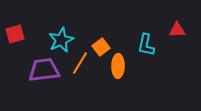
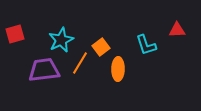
cyan L-shape: rotated 30 degrees counterclockwise
orange ellipse: moved 3 px down
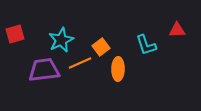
orange line: rotated 35 degrees clockwise
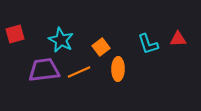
red triangle: moved 1 px right, 9 px down
cyan star: rotated 20 degrees counterclockwise
cyan L-shape: moved 2 px right, 1 px up
orange line: moved 1 px left, 9 px down
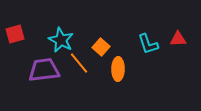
orange square: rotated 12 degrees counterclockwise
orange line: moved 9 px up; rotated 75 degrees clockwise
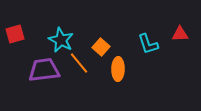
red triangle: moved 2 px right, 5 px up
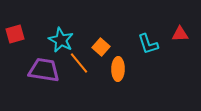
purple trapezoid: rotated 16 degrees clockwise
